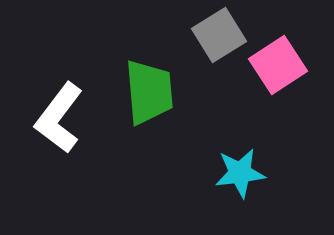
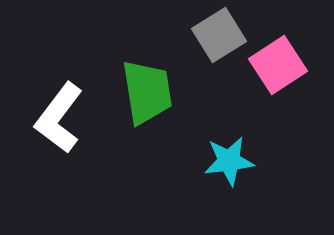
green trapezoid: moved 2 px left; rotated 4 degrees counterclockwise
cyan star: moved 11 px left, 12 px up
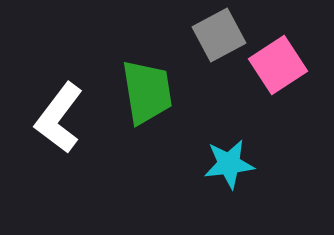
gray square: rotated 4 degrees clockwise
cyan star: moved 3 px down
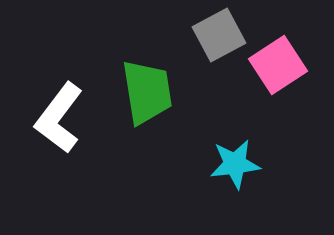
cyan star: moved 6 px right
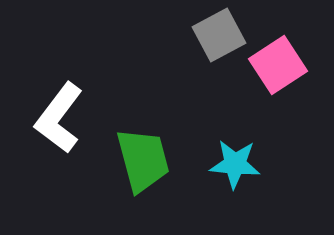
green trapezoid: moved 4 px left, 68 px down; rotated 6 degrees counterclockwise
cyan star: rotated 12 degrees clockwise
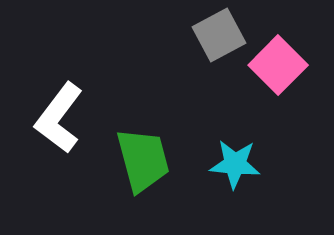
pink square: rotated 12 degrees counterclockwise
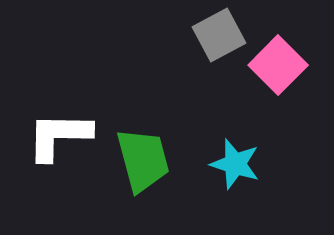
white L-shape: moved 18 px down; rotated 54 degrees clockwise
cyan star: rotated 12 degrees clockwise
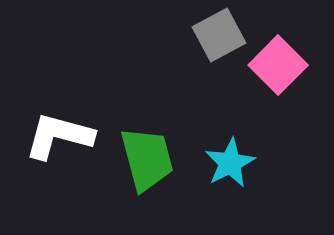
white L-shape: rotated 14 degrees clockwise
green trapezoid: moved 4 px right, 1 px up
cyan star: moved 5 px left, 1 px up; rotated 27 degrees clockwise
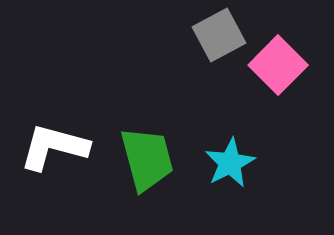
white L-shape: moved 5 px left, 11 px down
